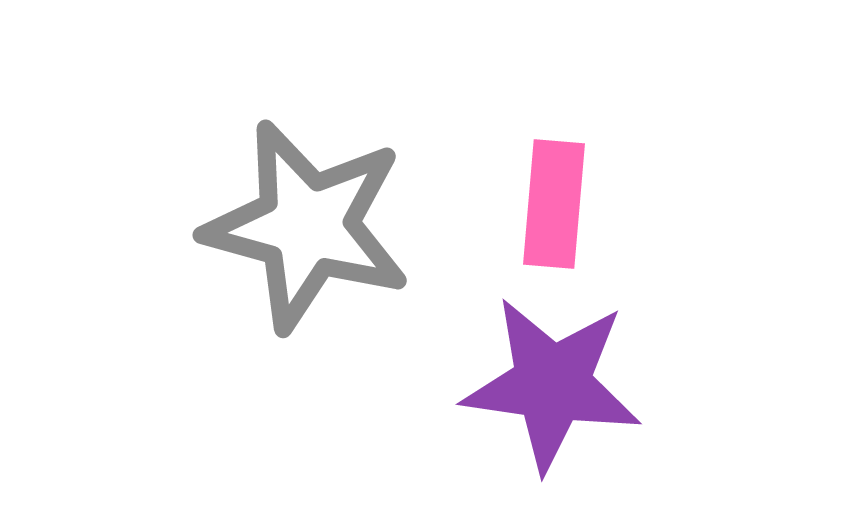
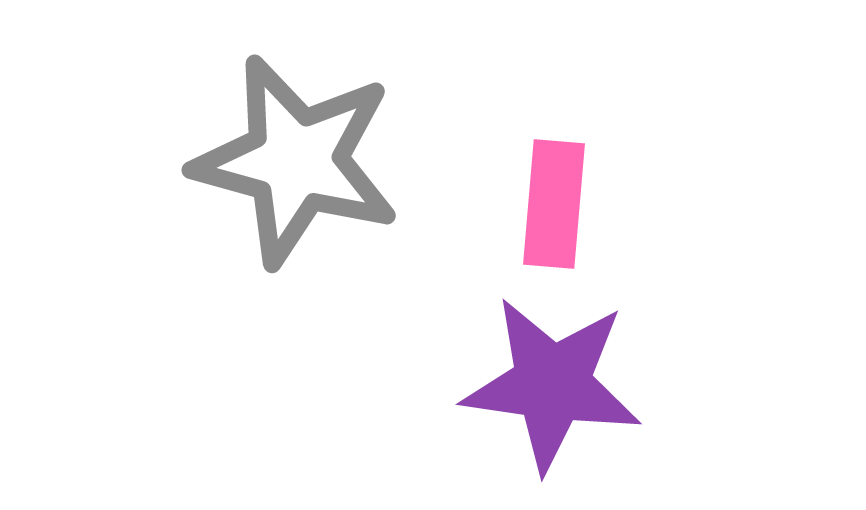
gray star: moved 11 px left, 65 px up
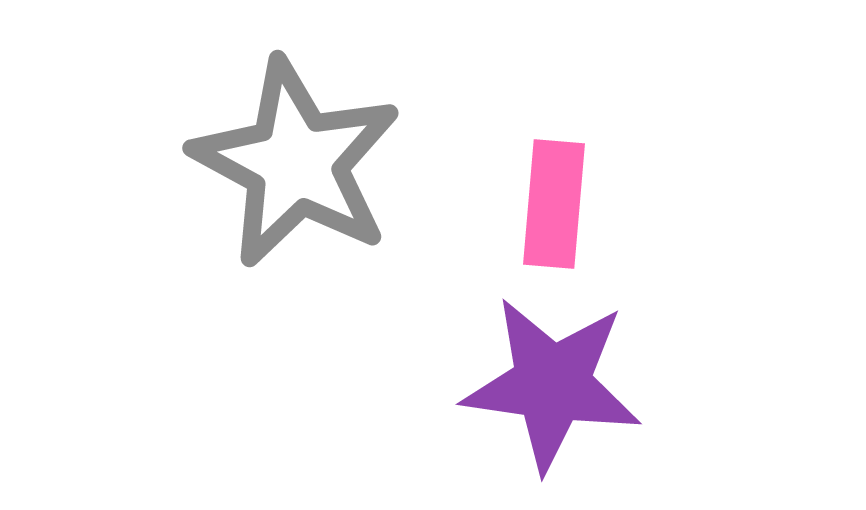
gray star: moved 2 px down; rotated 13 degrees clockwise
